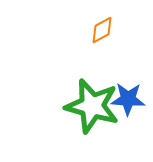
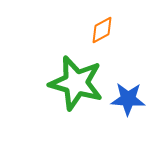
green star: moved 16 px left, 23 px up
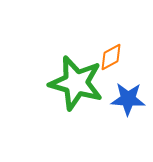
orange diamond: moved 9 px right, 27 px down
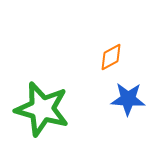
green star: moved 34 px left, 26 px down
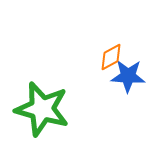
blue star: moved 23 px up
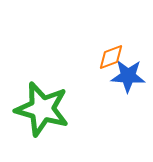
orange diamond: rotated 8 degrees clockwise
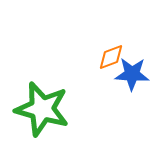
blue star: moved 4 px right, 2 px up
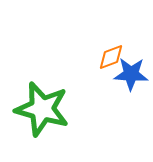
blue star: moved 1 px left
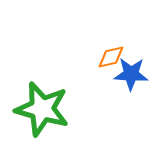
orange diamond: rotated 8 degrees clockwise
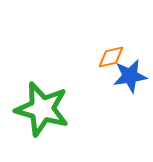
blue star: moved 1 px left, 2 px down; rotated 12 degrees counterclockwise
